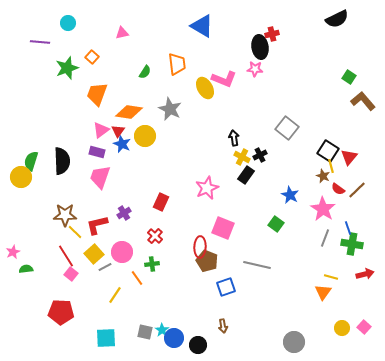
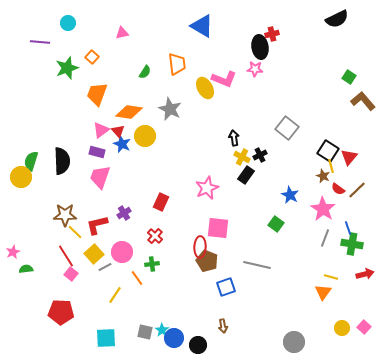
red triangle at (118, 131): rotated 16 degrees counterclockwise
pink square at (223, 228): moved 5 px left; rotated 15 degrees counterclockwise
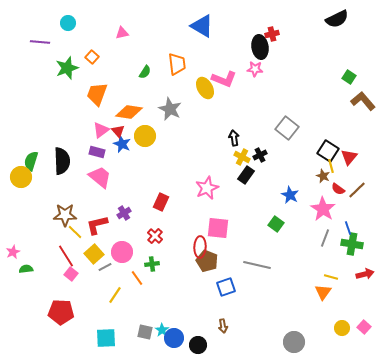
pink trapezoid at (100, 177): rotated 110 degrees clockwise
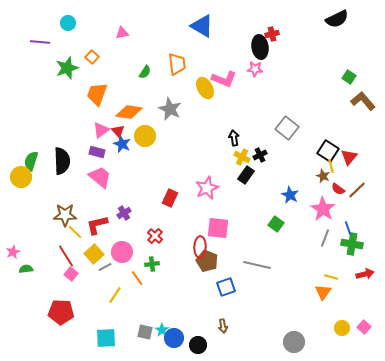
red rectangle at (161, 202): moved 9 px right, 4 px up
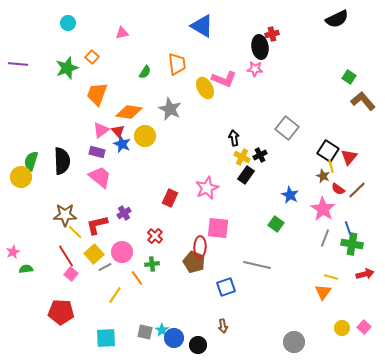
purple line at (40, 42): moved 22 px left, 22 px down
brown pentagon at (207, 261): moved 13 px left, 1 px down
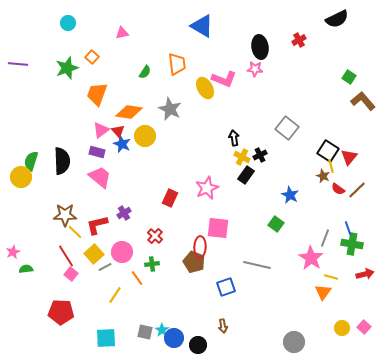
red cross at (272, 34): moved 27 px right, 6 px down; rotated 16 degrees counterclockwise
pink star at (323, 209): moved 12 px left, 49 px down
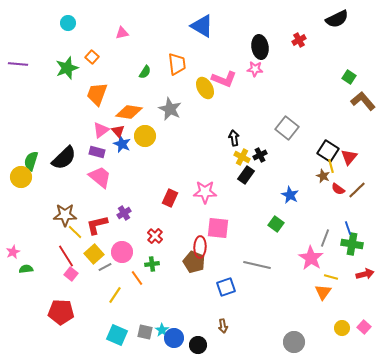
black semicircle at (62, 161): moved 2 px right, 3 px up; rotated 48 degrees clockwise
pink star at (207, 188): moved 2 px left, 4 px down; rotated 25 degrees clockwise
cyan square at (106, 338): moved 11 px right, 3 px up; rotated 25 degrees clockwise
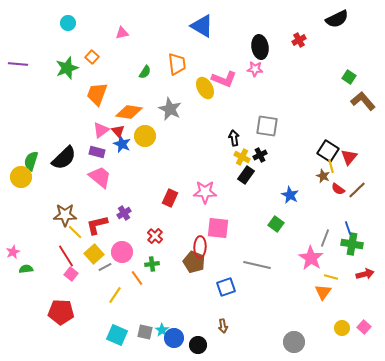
gray square at (287, 128): moved 20 px left, 2 px up; rotated 30 degrees counterclockwise
